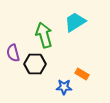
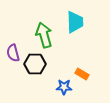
cyan trapezoid: rotated 120 degrees clockwise
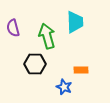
green arrow: moved 3 px right, 1 px down
purple semicircle: moved 25 px up
orange rectangle: moved 1 px left, 4 px up; rotated 32 degrees counterclockwise
blue star: rotated 21 degrees clockwise
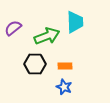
purple semicircle: rotated 66 degrees clockwise
green arrow: rotated 85 degrees clockwise
orange rectangle: moved 16 px left, 4 px up
